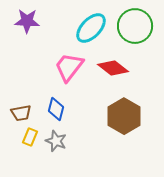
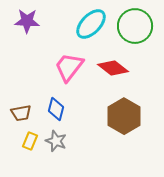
cyan ellipse: moved 4 px up
yellow rectangle: moved 4 px down
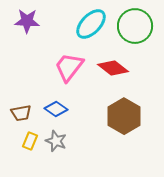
blue diamond: rotated 70 degrees counterclockwise
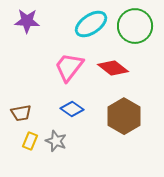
cyan ellipse: rotated 12 degrees clockwise
blue diamond: moved 16 px right
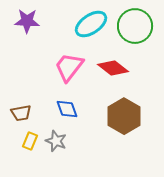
blue diamond: moved 5 px left; rotated 35 degrees clockwise
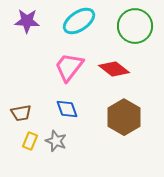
cyan ellipse: moved 12 px left, 3 px up
red diamond: moved 1 px right, 1 px down
brown hexagon: moved 1 px down
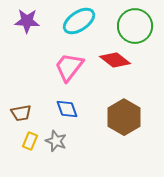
red diamond: moved 1 px right, 9 px up
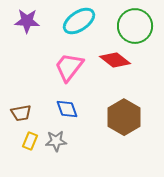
gray star: rotated 25 degrees counterclockwise
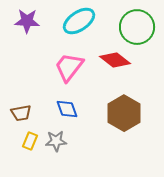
green circle: moved 2 px right, 1 px down
brown hexagon: moved 4 px up
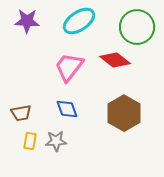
yellow rectangle: rotated 12 degrees counterclockwise
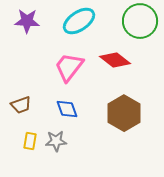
green circle: moved 3 px right, 6 px up
brown trapezoid: moved 8 px up; rotated 10 degrees counterclockwise
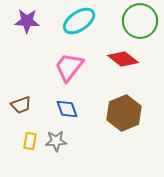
red diamond: moved 8 px right, 1 px up
brown hexagon: rotated 8 degrees clockwise
